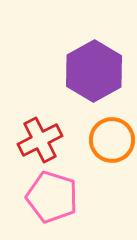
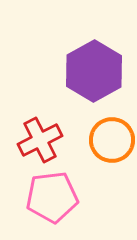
pink pentagon: rotated 24 degrees counterclockwise
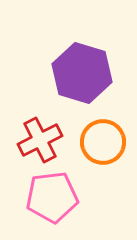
purple hexagon: moved 12 px left, 2 px down; rotated 14 degrees counterclockwise
orange circle: moved 9 px left, 2 px down
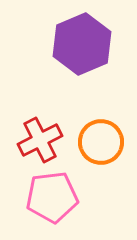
purple hexagon: moved 29 px up; rotated 20 degrees clockwise
orange circle: moved 2 px left
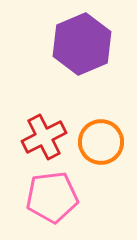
red cross: moved 4 px right, 3 px up
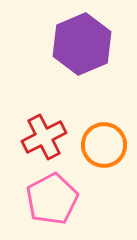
orange circle: moved 3 px right, 3 px down
pink pentagon: moved 2 px down; rotated 21 degrees counterclockwise
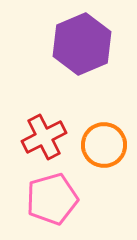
pink pentagon: rotated 12 degrees clockwise
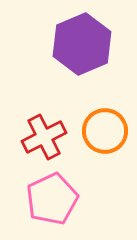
orange circle: moved 1 px right, 14 px up
pink pentagon: rotated 9 degrees counterclockwise
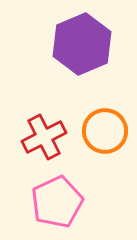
pink pentagon: moved 5 px right, 3 px down
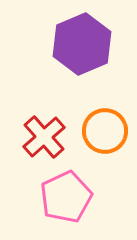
red cross: rotated 15 degrees counterclockwise
pink pentagon: moved 9 px right, 5 px up
